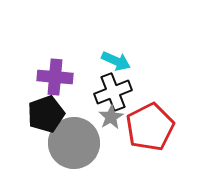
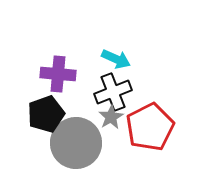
cyan arrow: moved 2 px up
purple cross: moved 3 px right, 3 px up
gray circle: moved 2 px right
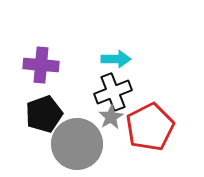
cyan arrow: rotated 24 degrees counterclockwise
purple cross: moved 17 px left, 9 px up
black pentagon: moved 2 px left
gray circle: moved 1 px right, 1 px down
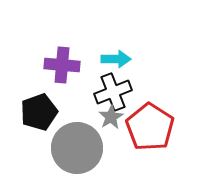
purple cross: moved 21 px right
black pentagon: moved 5 px left, 2 px up
red pentagon: rotated 12 degrees counterclockwise
gray circle: moved 4 px down
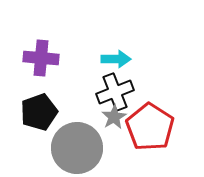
purple cross: moved 21 px left, 7 px up
black cross: moved 2 px right
gray star: moved 3 px right
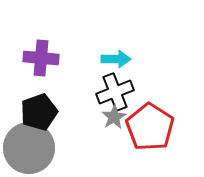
gray circle: moved 48 px left
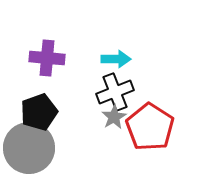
purple cross: moved 6 px right
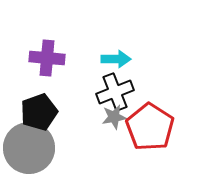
gray star: rotated 20 degrees clockwise
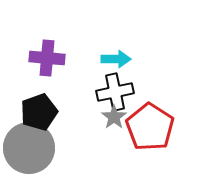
black cross: rotated 9 degrees clockwise
gray star: rotated 25 degrees counterclockwise
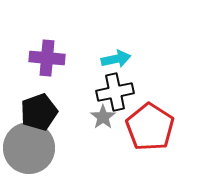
cyan arrow: rotated 12 degrees counterclockwise
gray star: moved 11 px left
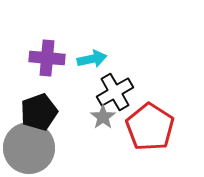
cyan arrow: moved 24 px left
black cross: rotated 18 degrees counterclockwise
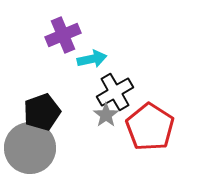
purple cross: moved 16 px right, 23 px up; rotated 28 degrees counterclockwise
black pentagon: moved 3 px right
gray star: moved 3 px right, 2 px up
gray circle: moved 1 px right
